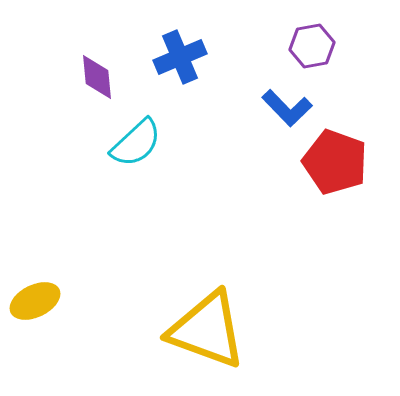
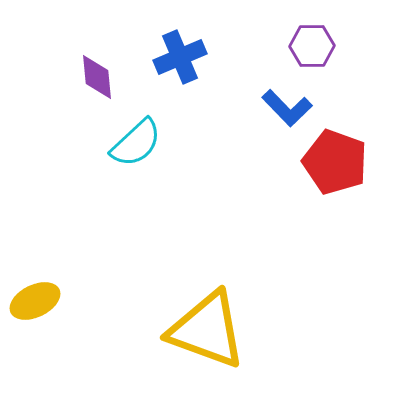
purple hexagon: rotated 9 degrees clockwise
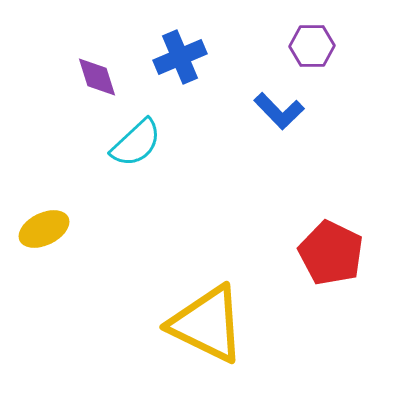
purple diamond: rotated 12 degrees counterclockwise
blue L-shape: moved 8 px left, 3 px down
red pentagon: moved 4 px left, 91 px down; rotated 6 degrees clockwise
yellow ellipse: moved 9 px right, 72 px up
yellow triangle: moved 6 px up; rotated 6 degrees clockwise
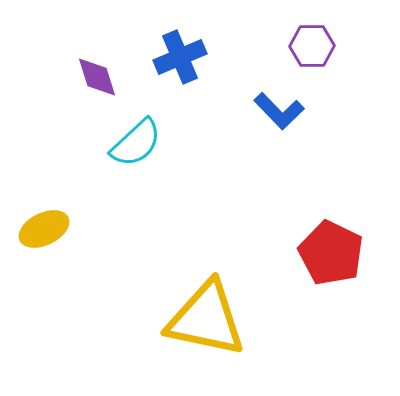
yellow triangle: moved 1 px left, 5 px up; rotated 14 degrees counterclockwise
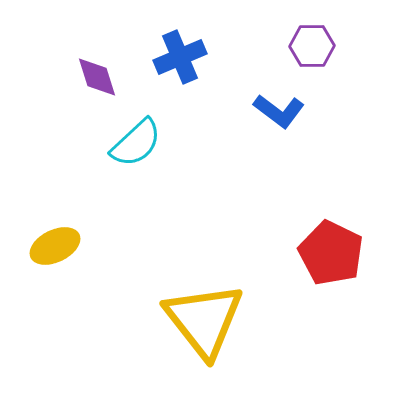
blue L-shape: rotated 9 degrees counterclockwise
yellow ellipse: moved 11 px right, 17 px down
yellow triangle: moved 2 px left, 1 px down; rotated 40 degrees clockwise
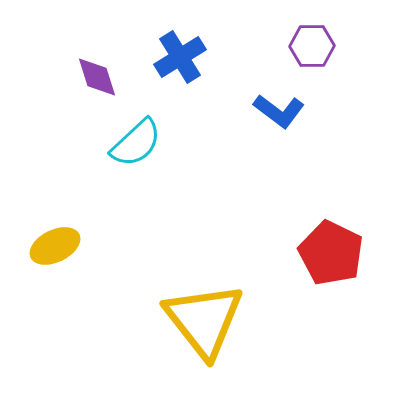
blue cross: rotated 9 degrees counterclockwise
